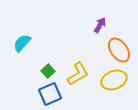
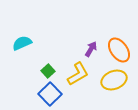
purple arrow: moved 9 px left, 24 px down
cyan semicircle: rotated 24 degrees clockwise
blue square: rotated 20 degrees counterclockwise
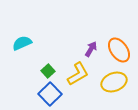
yellow ellipse: moved 2 px down
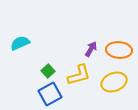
cyan semicircle: moved 2 px left
orange ellipse: rotated 50 degrees counterclockwise
yellow L-shape: moved 1 px right, 1 px down; rotated 15 degrees clockwise
blue square: rotated 15 degrees clockwise
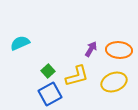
yellow L-shape: moved 2 px left, 1 px down
